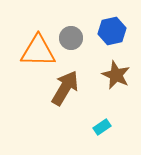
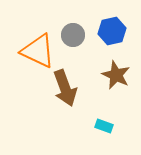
gray circle: moved 2 px right, 3 px up
orange triangle: rotated 24 degrees clockwise
brown arrow: rotated 129 degrees clockwise
cyan rectangle: moved 2 px right, 1 px up; rotated 54 degrees clockwise
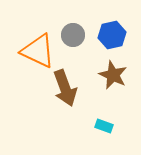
blue hexagon: moved 4 px down
brown star: moved 3 px left
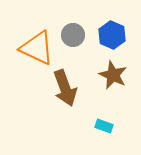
blue hexagon: rotated 24 degrees counterclockwise
orange triangle: moved 1 px left, 3 px up
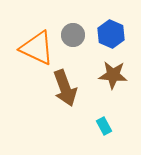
blue hexagon: moved 1 px left, 1 px up
brown star: rotated 20 degrees counterclockwise
cyan rectangle: rotated 42 degrees clockwise
